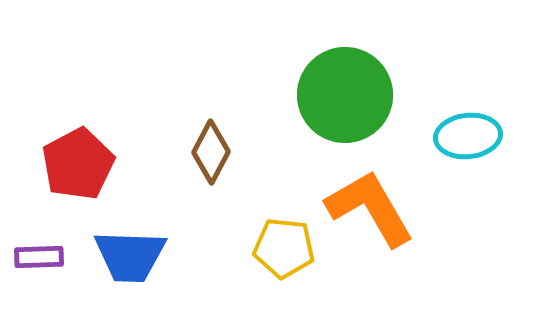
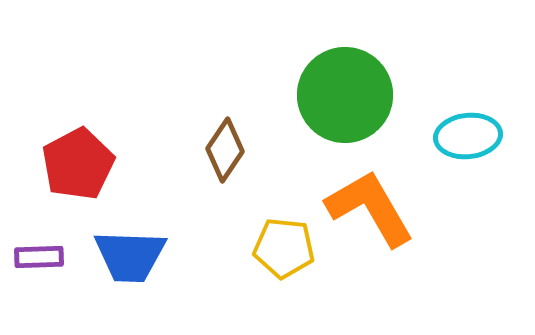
brown diamond: moved 14 px right, 2 px up; rotated 6 degrees clockwise
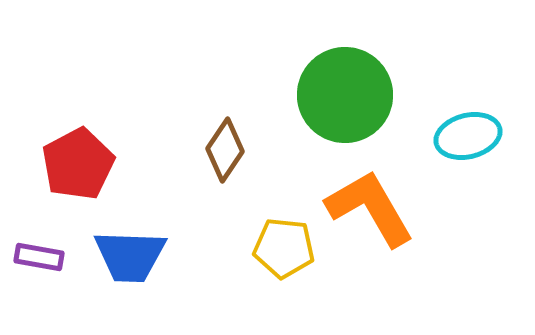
cyan ellipse: rotated 8 degrees counterclockwise
purple rectangle: rotated 12 degrees clockwise
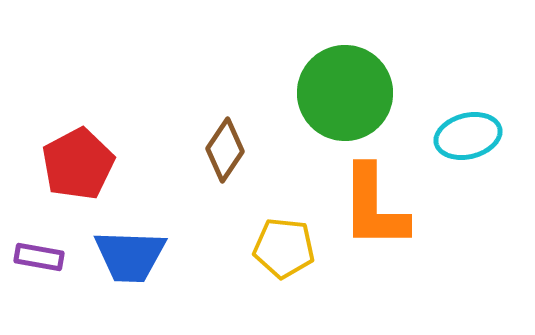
green circle: moved 2 px up
orange L-shape: moved 4 px right, 1 px up; rotated 150 degrees counterclockwise
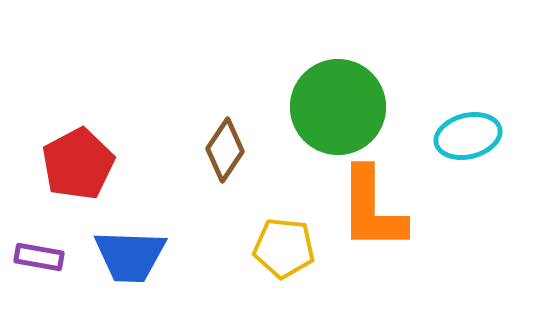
green circle: moved 7 px left, 14 px down
orange L-shape: moved 2 px left, 2 px down
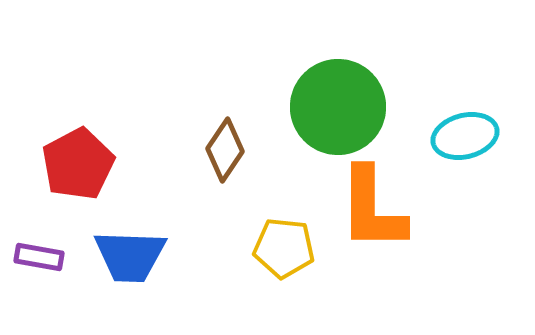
cyan ellipse: moved 3 px left
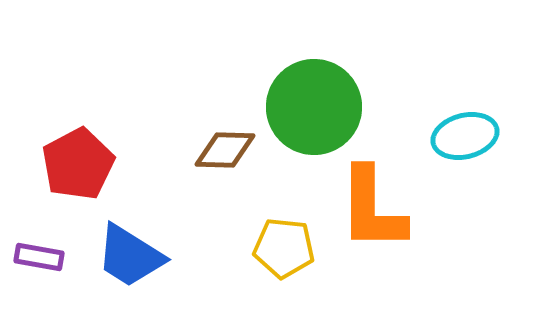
green circle: moved 24 px left
brown diamond: rotated 58 degrees clockwise
blue trapezoid: rotated 30 degrees clockwise
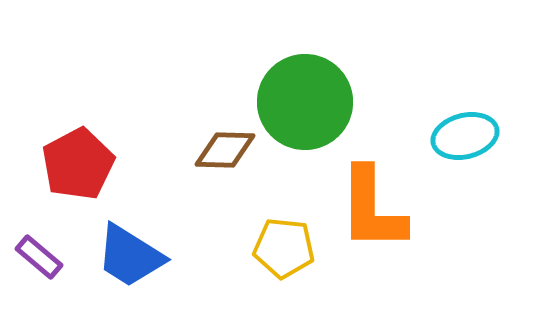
green circle: moved 9 px left, 5 px up
purple rectangle: rotated 30 degrees clockwise
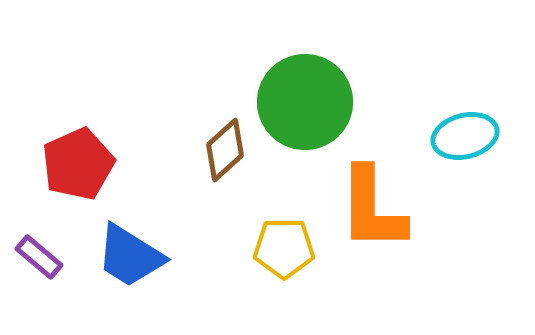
brown diamond: rotated 44 degrees counterclockwise
red pentagon: rotated 4 degrees clockwise
yellow pentagon: rotated 6 degrees counterclockwise
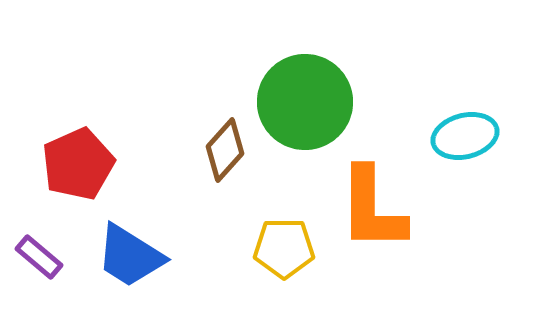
brown diamond: rotated 6 degrees counterclockwise
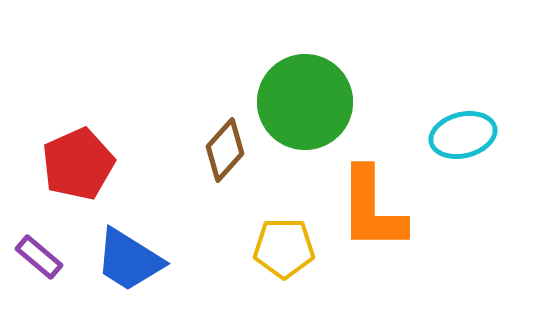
cyan ellipse: moved 2 px left, 1 px up
blue trapezoid: moved 1 px left, 4 px down
